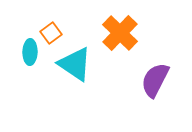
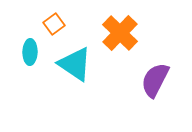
orange square: moved 3 px right, 9 px up
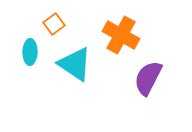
orange cross: moved 1 px right, 2 px down; rotated 15 degrees counterclockwise
purple semicircle: moved 7 px left, 2 px up
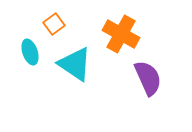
orange cross: moved 1 px up
cyan ellipse: rotated 20 degrees counterclockwise
purple semicircle: rotated 129 degrees clockwise
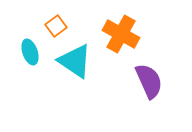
orange square: moved 2 px right, 2 px down
cyan triangle: moved 3 px up
purple semicircle: moved 1 px right, 3 px down
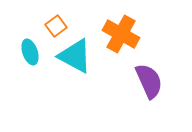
cyan triangle: moved 5 px up; rotated 6 degrees counterclockwise
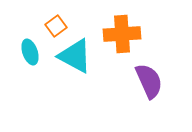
orange cross: moved 1 px right; rotated 33 degrees counterclockwise
